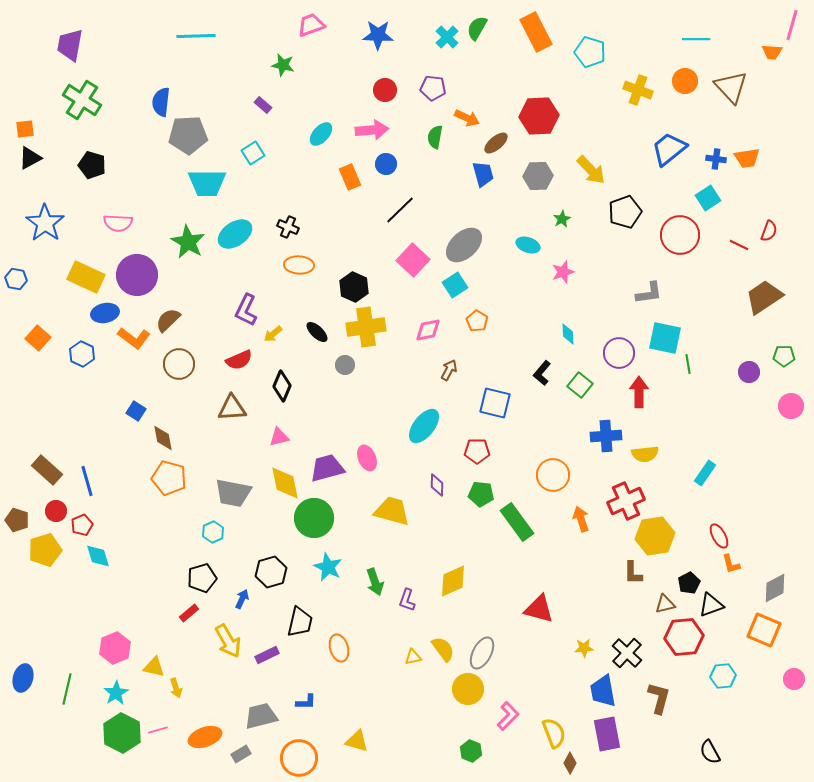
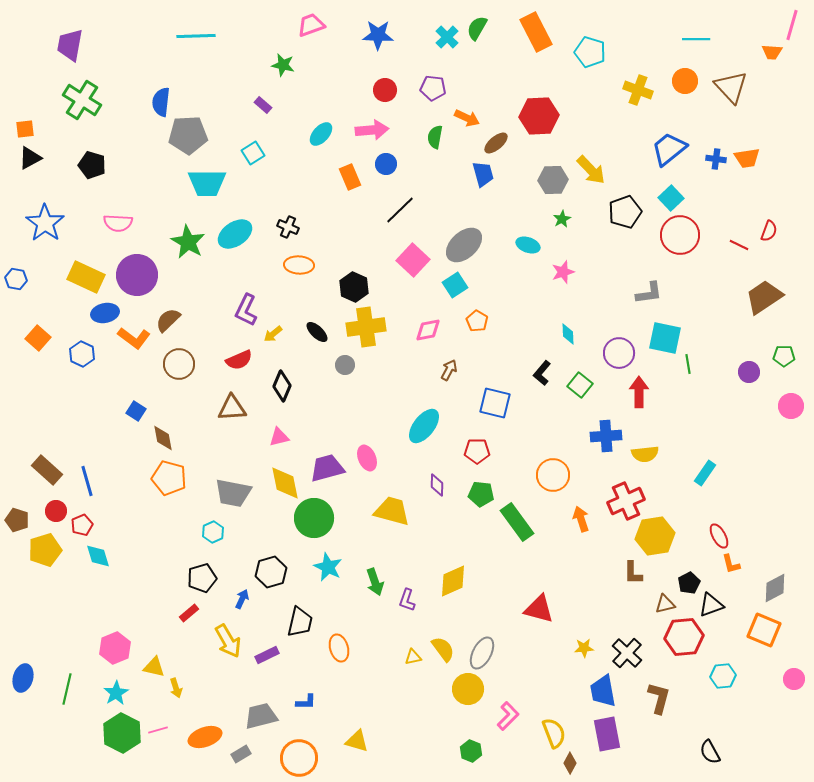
gray hexagon at (538, 176): moved 15 px right, 4 px down
cyan square at (708, 198): moved 37 px left; rotated 10 degrees counterclockwise
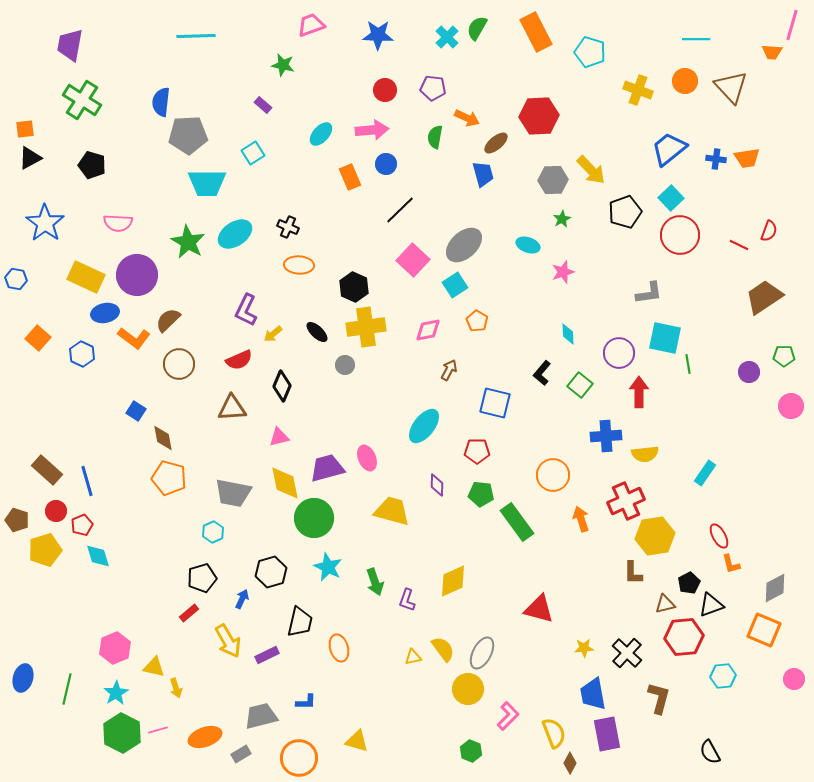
blue trapezoid at (603, 691): moved 10 px left, 3 px down
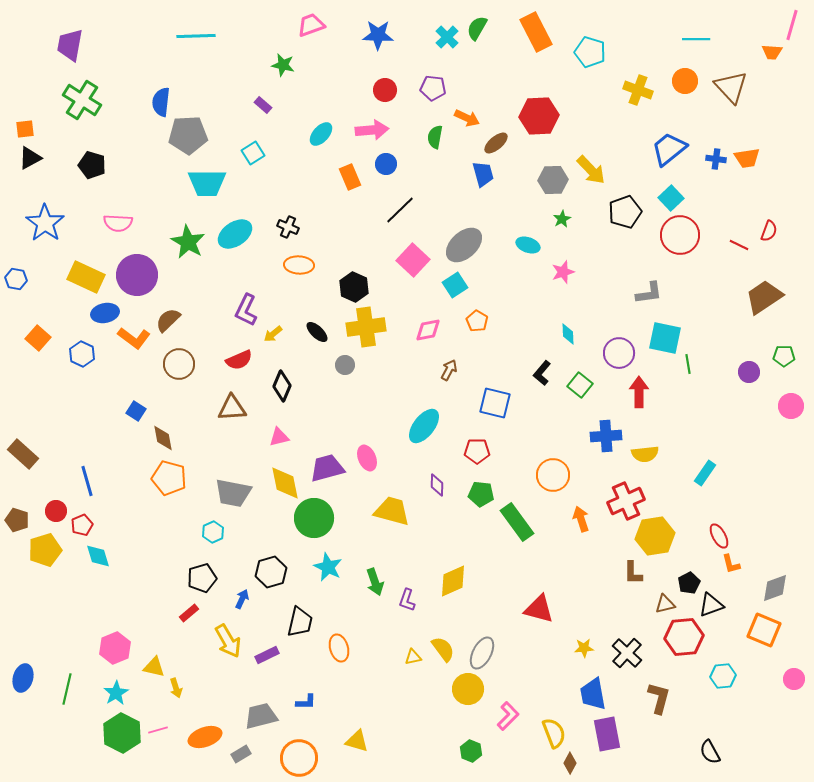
brown rectangle at (47, 470): moved 24 px left, 16 px up
gray diamond at (775, 588): rotated 8 degrees clockwise
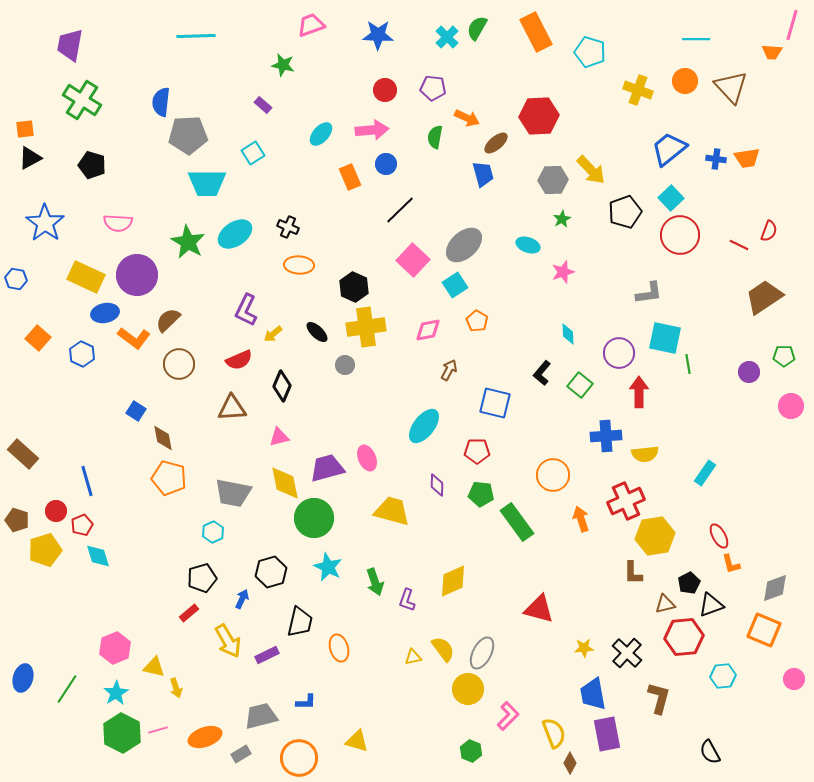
green line at (67, 689): rotated 20 degrees clockwise
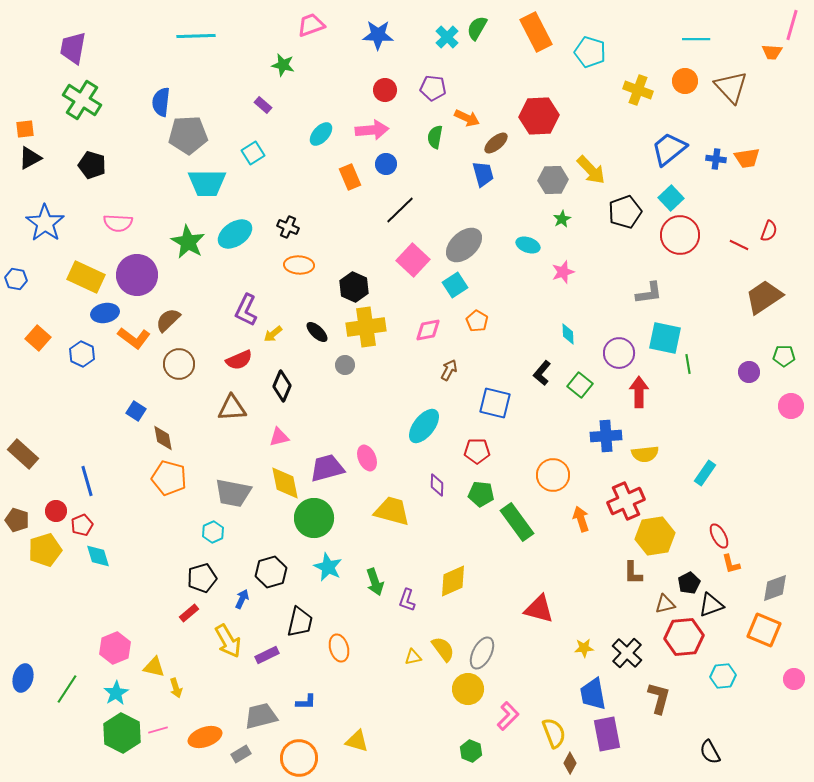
purple trapezoid at (70, 45): moved 3 px right, 3 px down
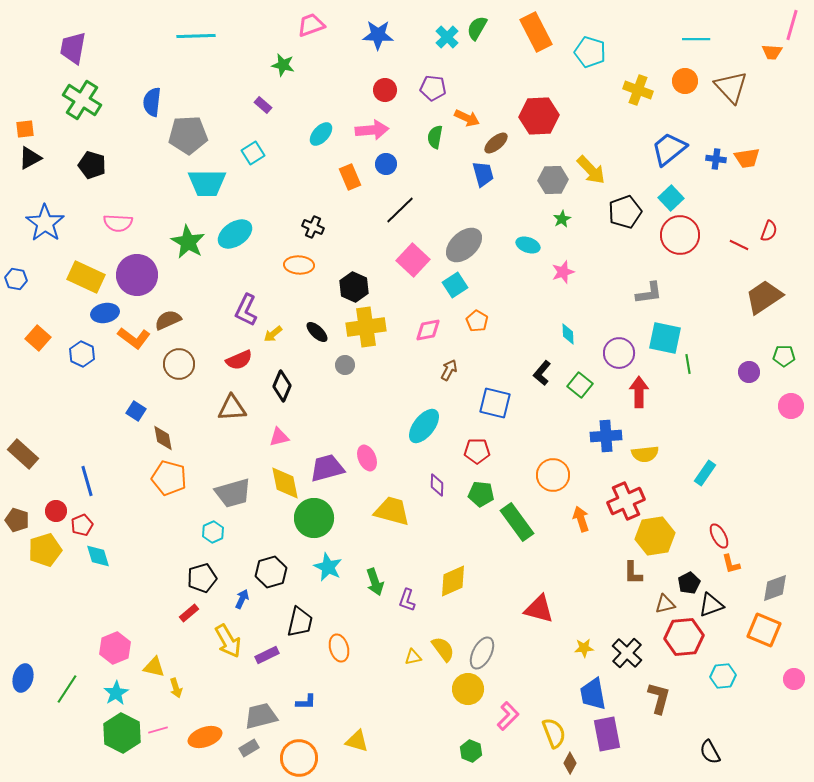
blue semicircle at (161, 102): moved 9 px left
black cross at (288, 227): moved 25 px right
brown semicircle at (168, 320): rotated 20 degrees clockwise
gray trapezoid at (233, 493): rotated 27 degrees counterclockwise
gray rectangle at (241, 754): moved 8 px right, 6 px up
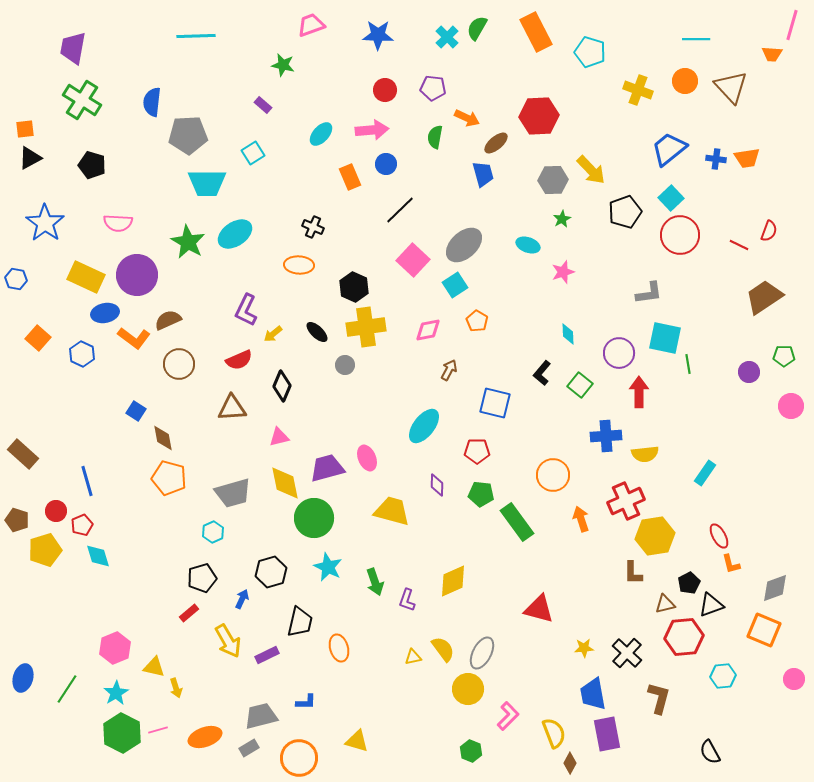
orange trapezoid at (772, 52): moved 2 px down
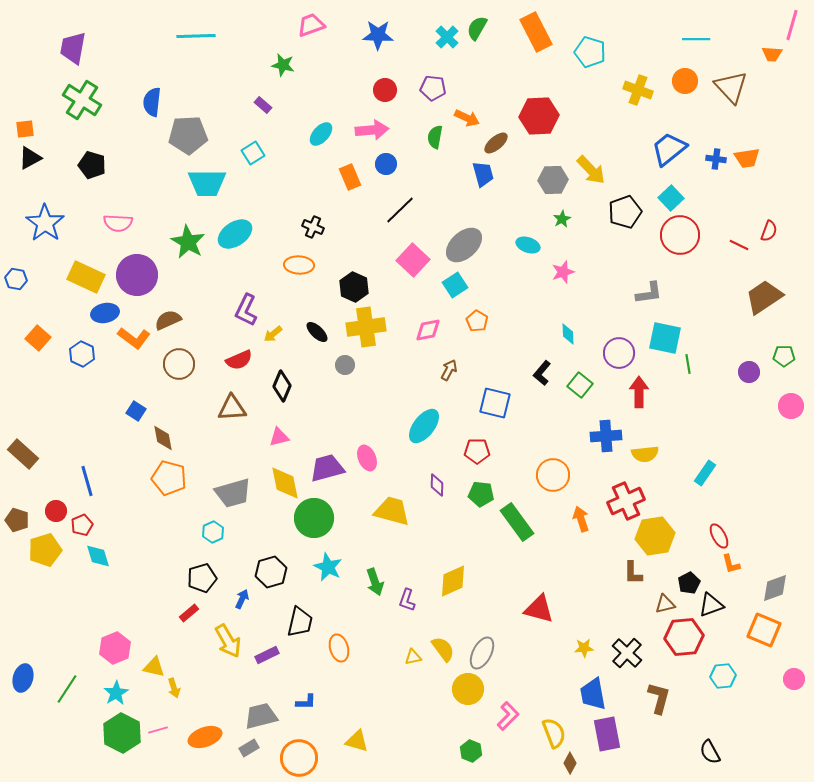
yellow arrow at (176, 688): moved 2 px left
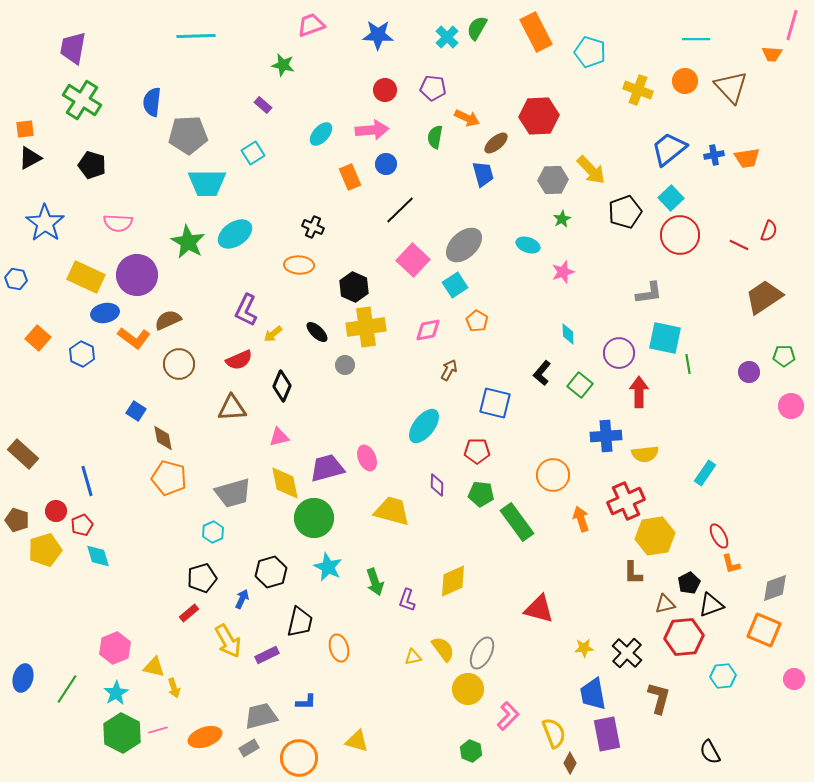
blue cross at (716, 159): moved 2 px left, 4 px up; rotated 18 degrees counterclockwise
